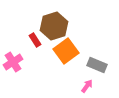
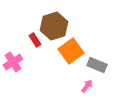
orange square: moved 5 px right
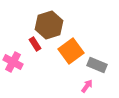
brown hexagon: moved 5 px left, 1 px up
red rectangle: moved 4 px down
pink cross: rotated 30 degrees counterclockwise
